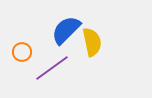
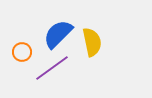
blue semicircle: moved 8 px left, 4 px down
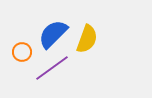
blue semicircle: moved 5 px left
yellow semicircle: moved 5 px left, 3 px up; rotated 32 degrees clockwise
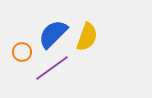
yellow semicircle: moved 2 px up
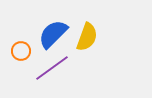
orange circle: moved 1 px left, 1 px up
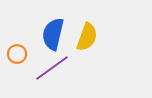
blue semicircle: rotated 32 degrees counterclockwise
orange circle: moved 4 px left, 3 px down
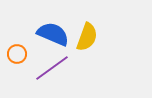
blue semicircle: rotated 100 degrees clockwise
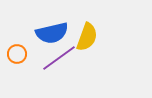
blue semicircle: moved 1 px left, 1 px up; rotated 144 degrees clockwise
purple line: moved 7 px right, 10 px up
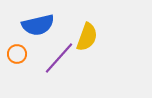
blue semicircle: moved 14 px left, 8 px up
purple line: rotated 12 degrees counterclockwise
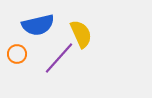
yellow semicircle: moved 6 px left, 3 px up; rotated 44 degrees counterclockwise
